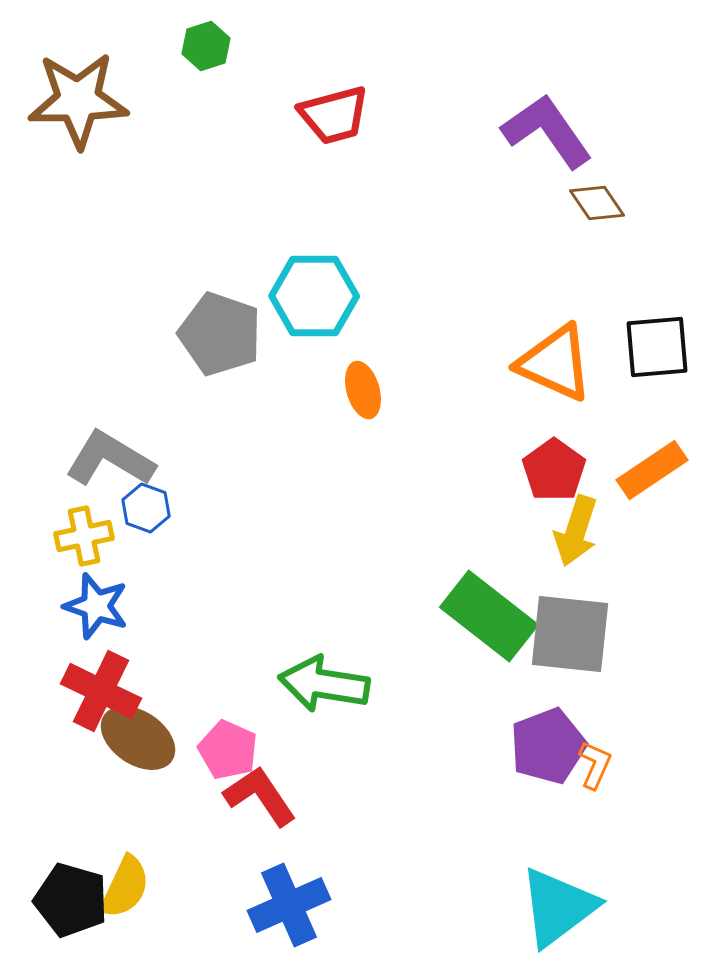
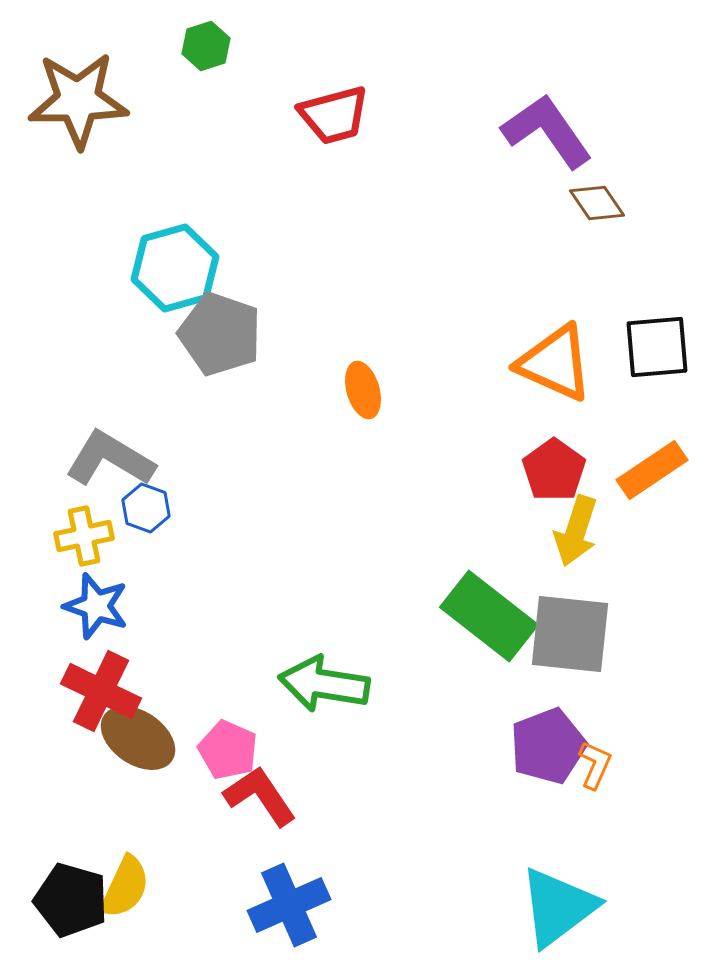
cyan hexagon: moved 139 px left, 28 px up; rotated 16 degrees counterclockwise
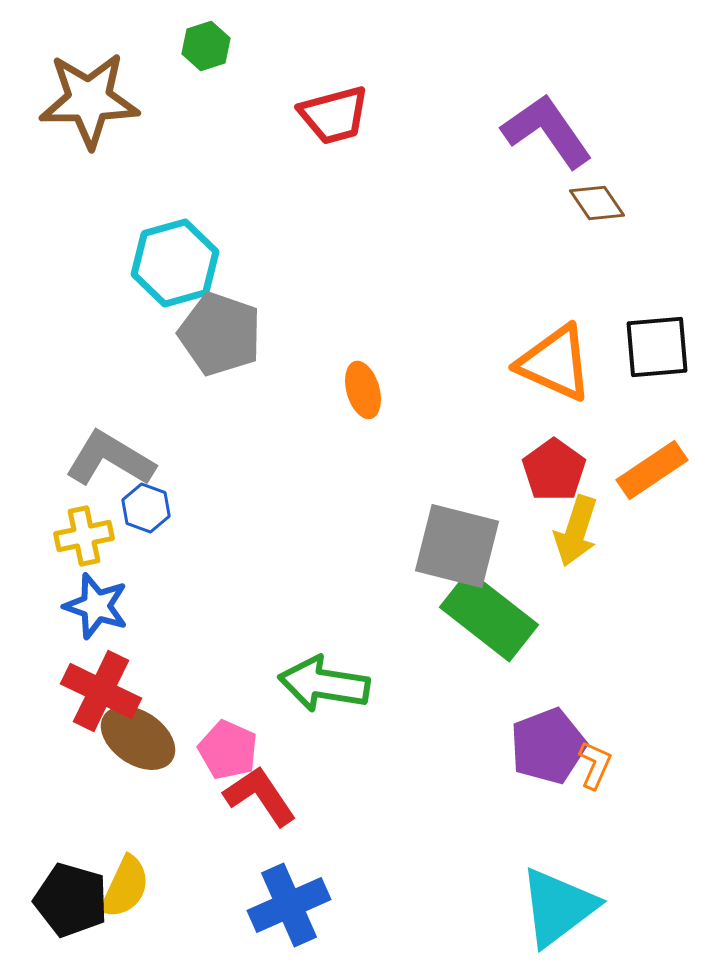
brown star: moved 11 px right
cyan hexagon: moved 5 px up
gray square: moved 113 px left, 88 px up; rotated 8 degrees clockwise
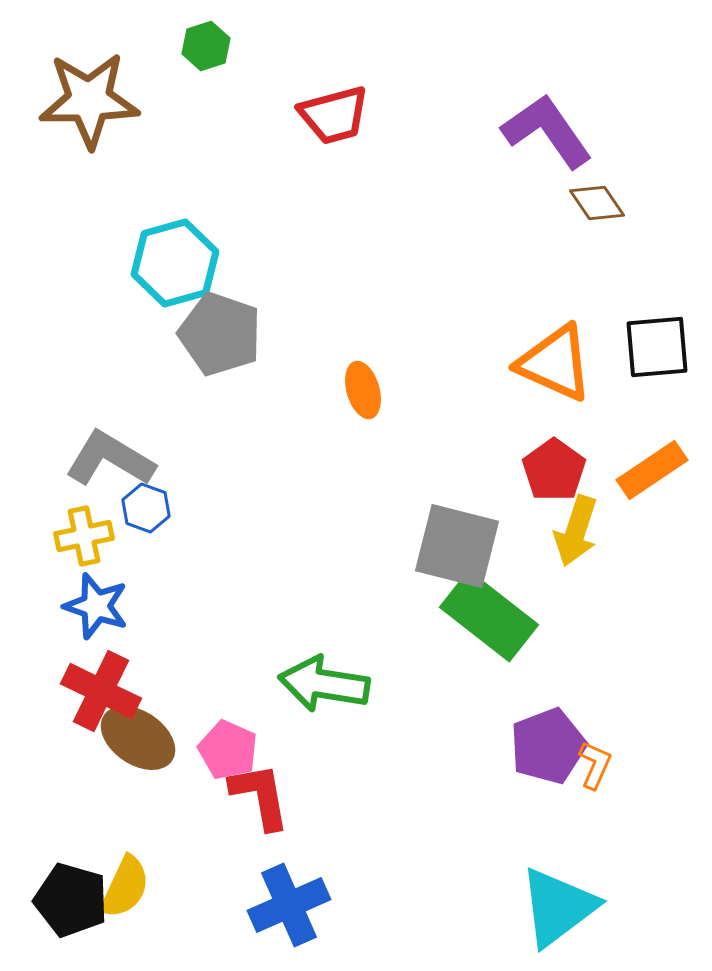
red L-shape: rotated 24 degrees clockwise
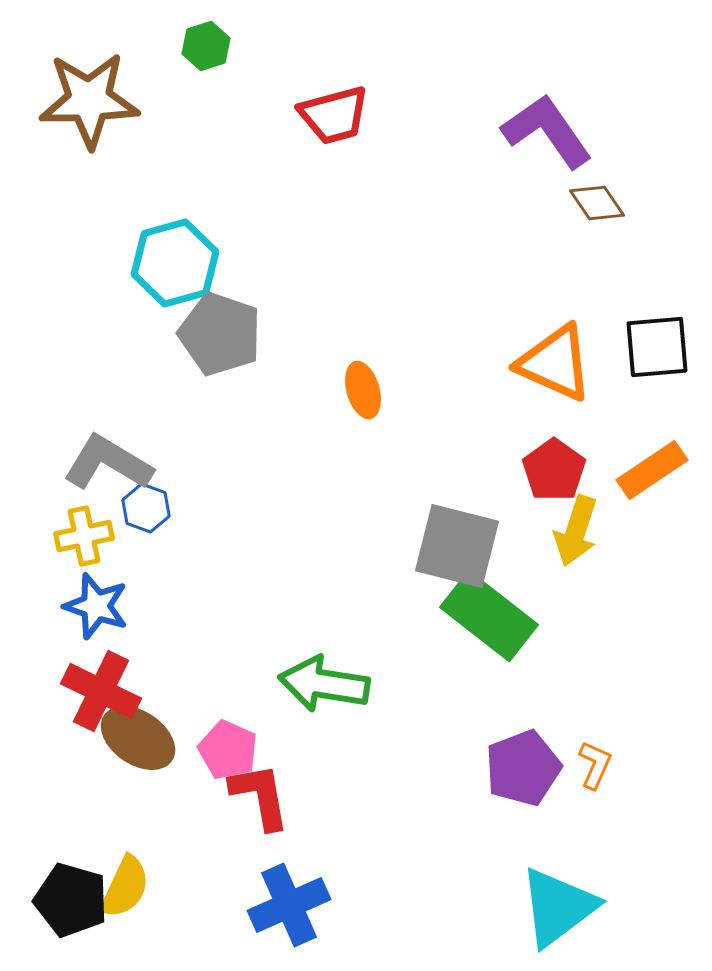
gray L-shape: moved 2 px left, 4 px down
purple pentagon: moved 25 px left, 22 px down
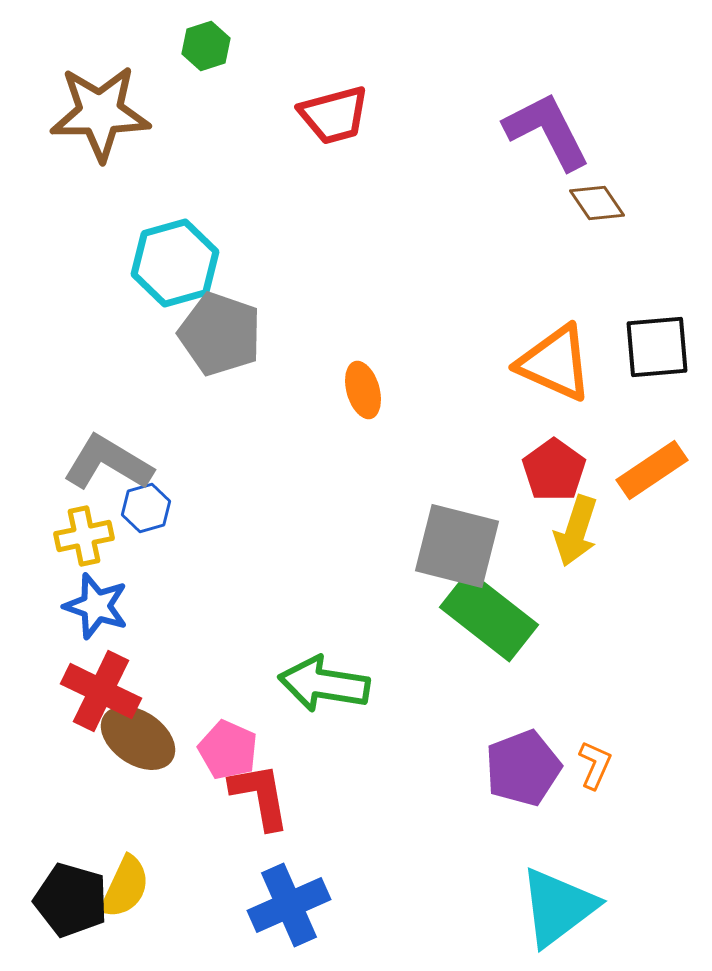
brown star: moved 11 px right, 13 px down
purple L-shape: rotated 8 degrees clockwise
blue hexagon: rotated 24 degrees clockwise
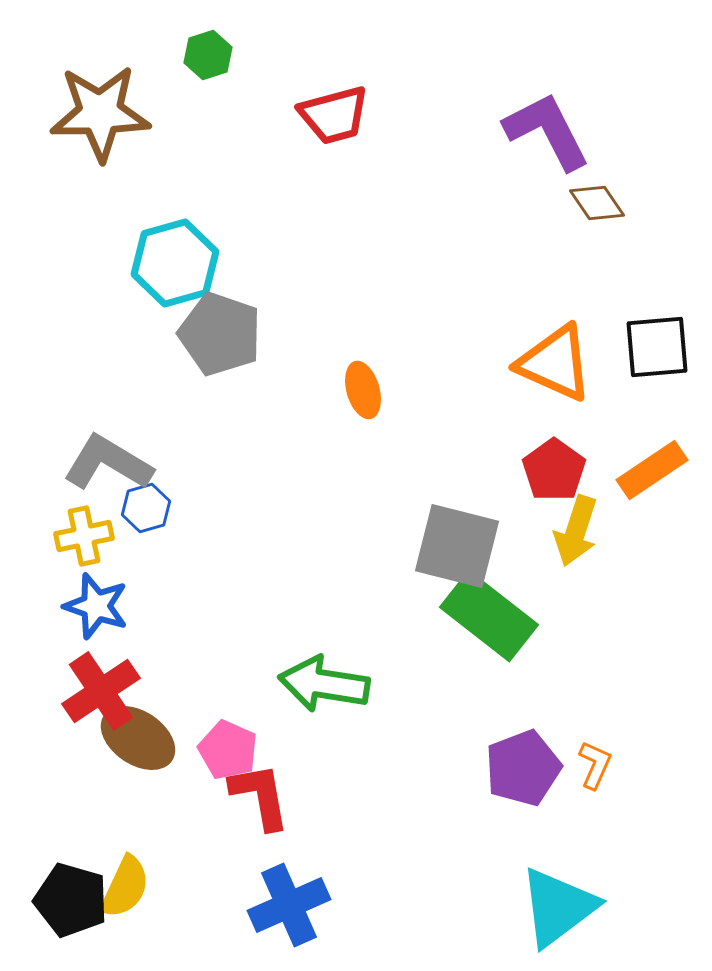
green hexagon: moved 2 px right, 9 px down
red cross: rotated 30 degrees clockwise
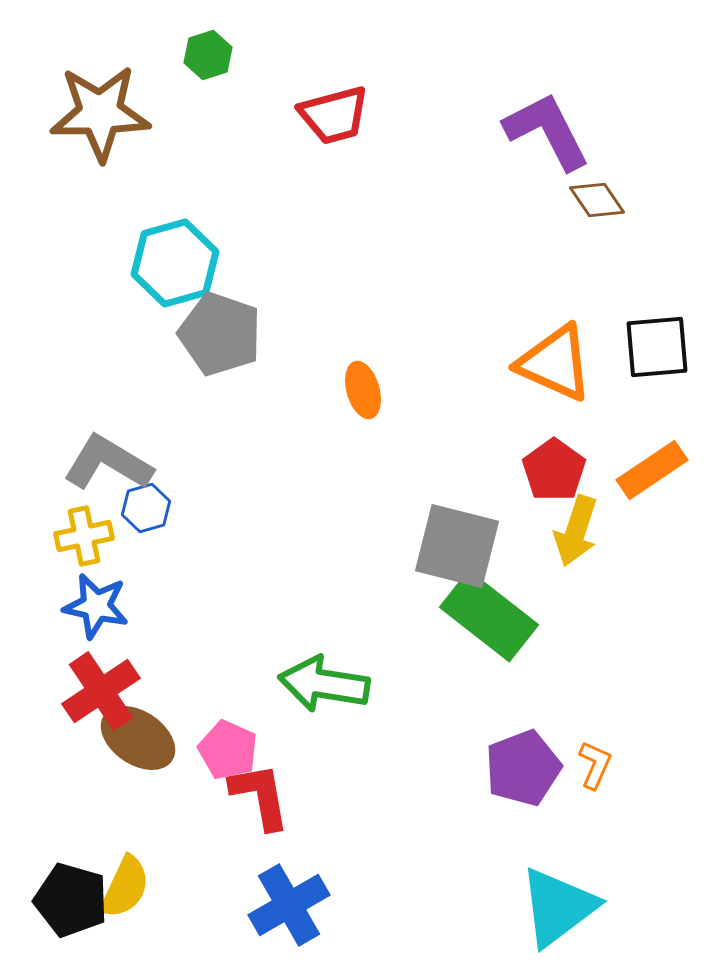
brown diamond: moved 3 px up
blue star: rotated 6 degrees counterclockwise
blue cross: rotated 6 degrees counterclockwise
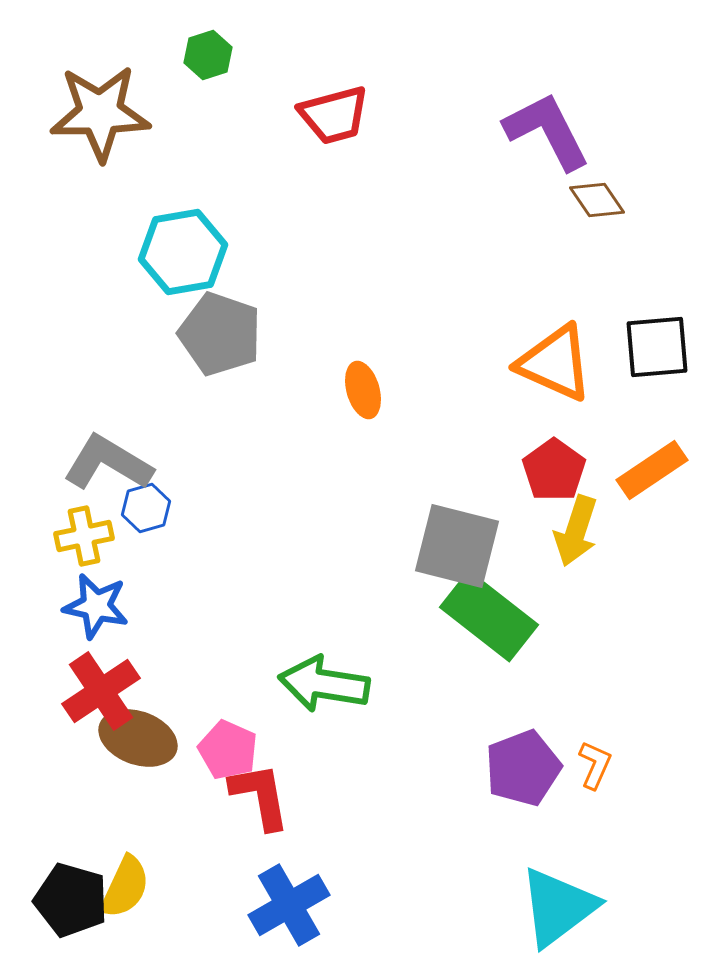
cyan hexagon: moved 8 px right, 11 px up; rotated 6 degrees clockwise
brown ellipse: rotated 14 degrees counterclockwise
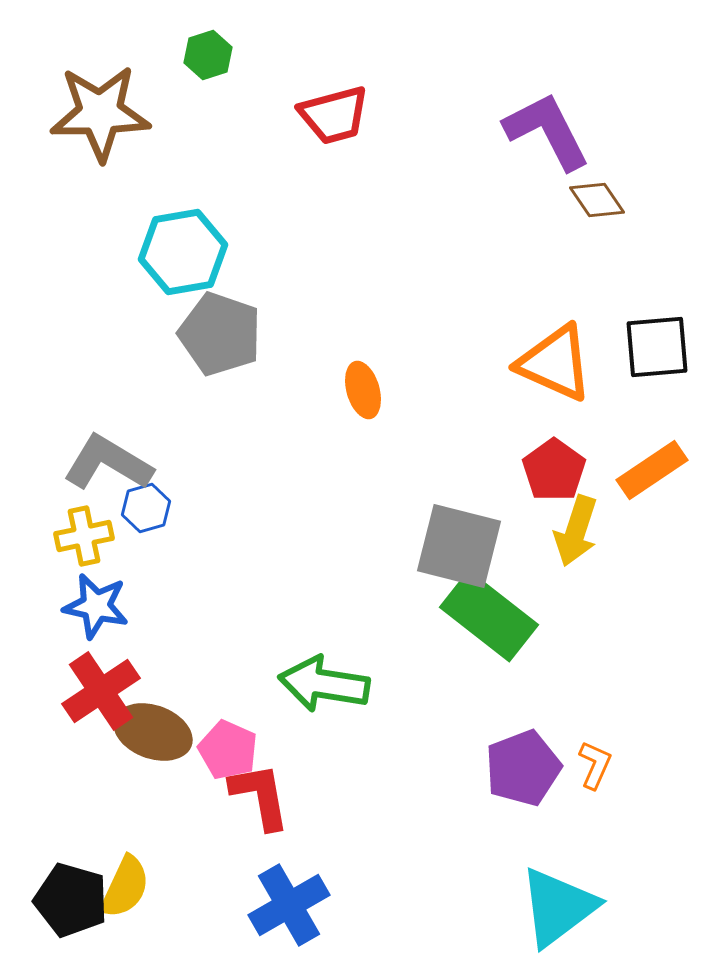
gray square: moved 2 px right
brown ellipse: moved 15 px right, 6 px up
